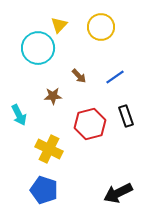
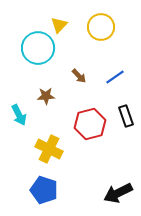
brown star: moved 7 px left
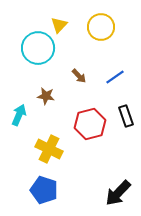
brown star: rotated 12 degrees clockwise
cyan arrow: rotated 130 degrees counterclockwise
black arrow: rotated 20 degrees counterclockwise
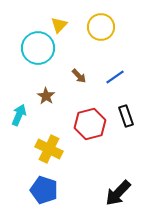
brown star: rotated 24 degrees clockwise
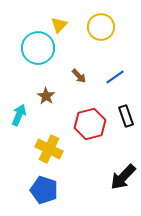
black arrow: moved 5 px right, 16 px up
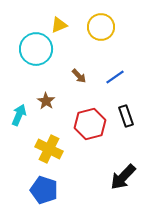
yellow triangle: rotated 24 degrees clockwise
cyan circle: moved 2 px left, 1 px down
brown star: moved 5 px down
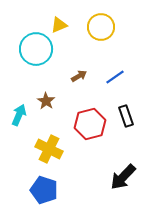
brown arrow: rotated 77 degrees counterclockwise
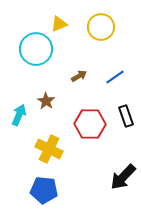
yellow triangle: moved 1 px up
red hexagon: rotated 16 degrees clockwise
blue pentagon: rotated 12 degrees counterclockwise
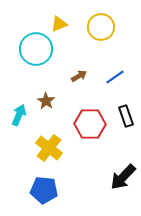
yellow cross: moved 1 px up; rotated 12 degrees clockwise
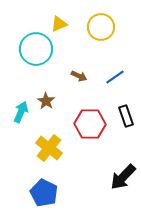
brown arrow: rotated 56 degrees clockwise
cyan arrow: moved 2 px right, 3 px up
blue pentagon: moved 3 px down; rotated 20 degrees clockwise
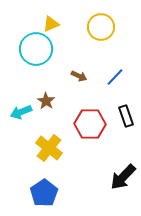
yellow triangle: moved 8 px left
blue line: rotated 12 degrees counterclockwise
cyan arrow: rotated 135 degrees counterclockwise
blue pentagon: rotated 12 degrees clockwise
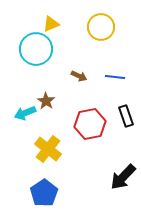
blue line: rotated 54 degrees clockwise
cyan arrow: moved 4 px right, 1 px down
red hexagon: rotated 12 degrees counterclockwise
yellow cross: moved 1 px left, 1 px down
